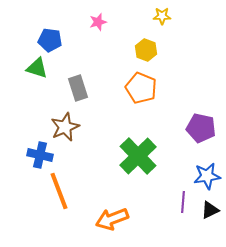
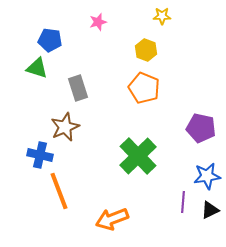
orange pentagon: moved 3 px right
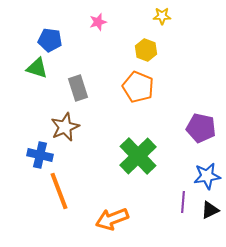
orange pentagon: moved 6 px left, 1 px up
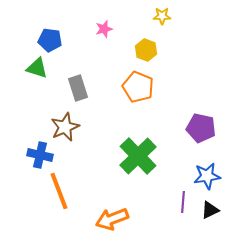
pink star: moved 6 px right, 7 px down
